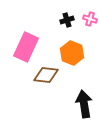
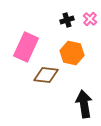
pink cross: rotated 24 degrees clockwise
orange hexagon: rotated 10 degrees counterclockwise
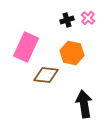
pink cross: moved 2 px left, 1 px up
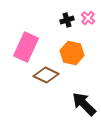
brown diamond: rotated 20 degrees clockwise
black arrow: rotated 36 degrees counterclockwise
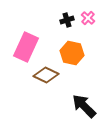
black arrow: moved 2 px down
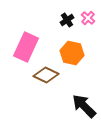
black cross: rotated 16 degrees counterclockwise
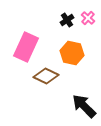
brown diamond: moved 1 px down
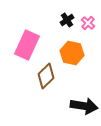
pink cross: moved 5 px down
pink rectangle: moved 1 px right, 2 px up
brown diamond: rotated 70 degrees counterclockwise
black arrow: rotated 144 degrees clockwise
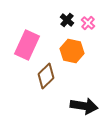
black cross: rotated 16 degrees counterclockwise
orange hexagon: moved 2 px up
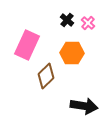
orange hexagon: moved 2 px down; rotated 10 degrees counterclockwise
